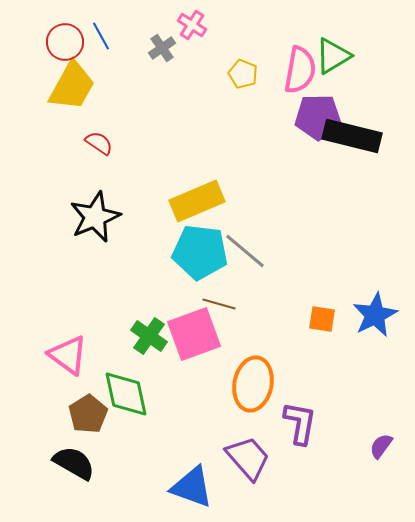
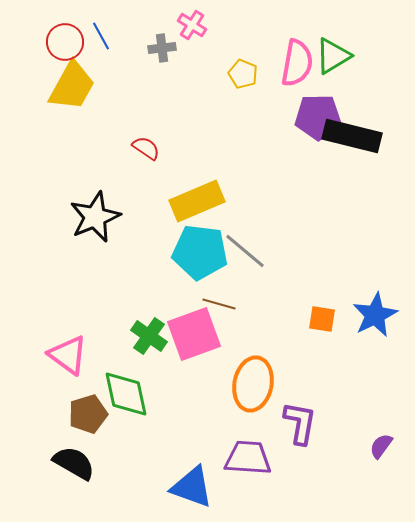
gray cross: rotated 28 degrees clockwise
pink semicircle: moved 3 px left, 7 px up
red semicircle: moved 47 px right, 5 px down
brown pentagon: rotated 15 degrees clockwise
purple trapezoid: rotated 45 degrees counterclockwise
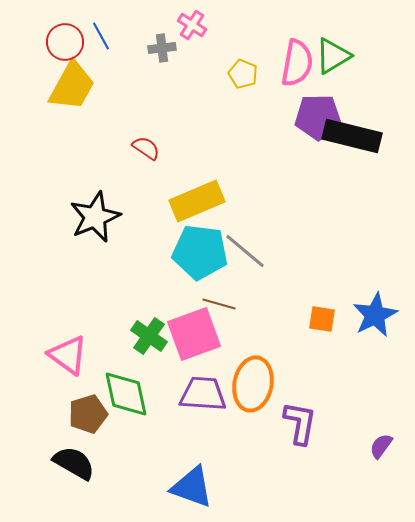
purple trapezoid: moved 45 px left, 64 px up
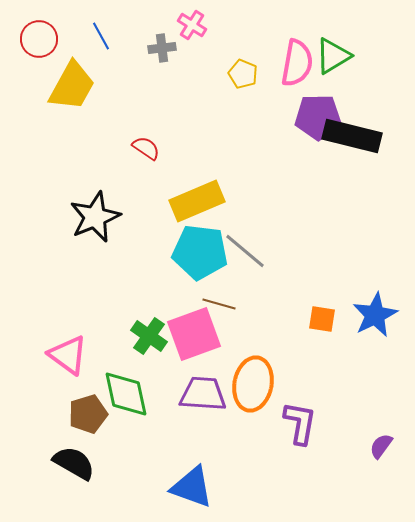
red circle: moved 26 px left, 3 px up
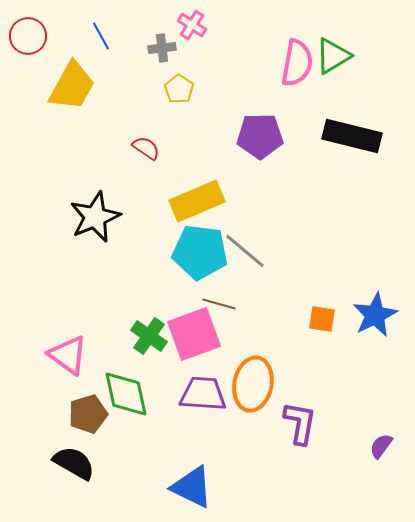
red circle: moved 11 px left, 3 px up
yellow pentagon: moved 64 px left, 15 px down; rotated 12 degrees clockwise
purple pentagon: moved 58 px left, 19 px down
blue triangle: rotated 6 degrees clockwise
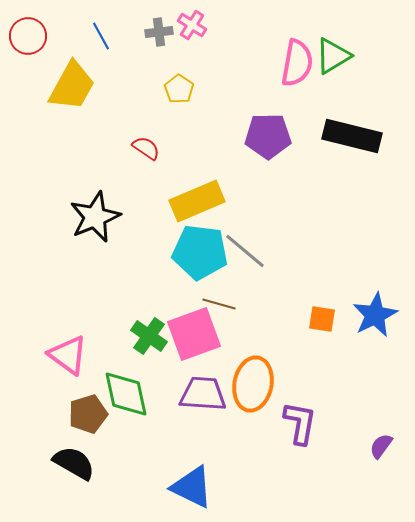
gray cross: moved 3 px left, 16 px up
purple pentagon: moved 8 px right
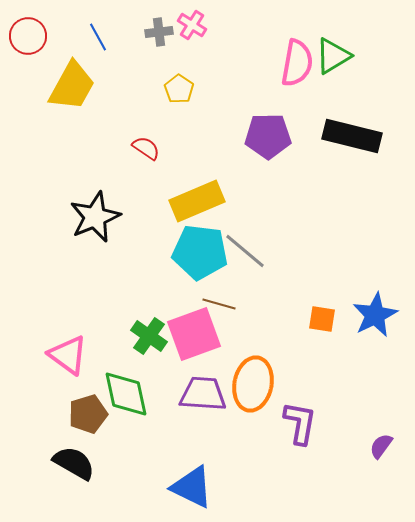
blue line: moved 3 px left, 1 px down
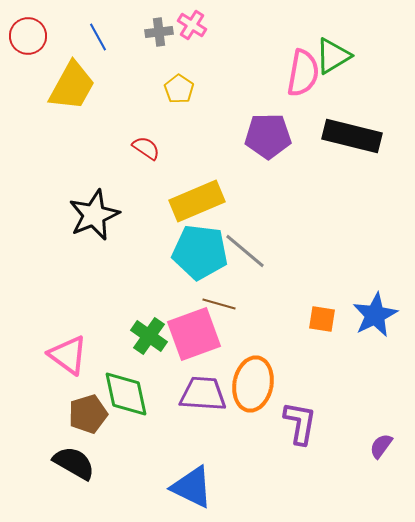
pink semicircle: moved 6 px right, 10 px down
black star: moved 1 px left, 2 px up
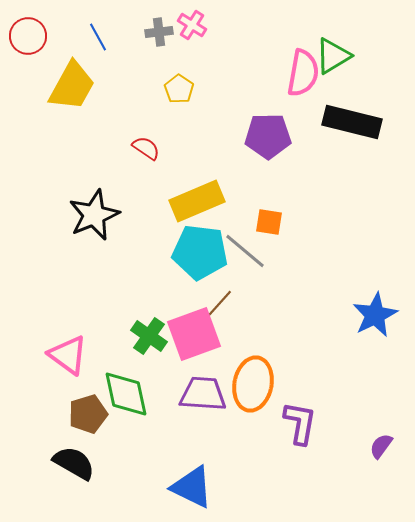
black rectangle: moved 14 px up
brown line: rotated 64 degrees counterclockwise
orange square: moved 53 px left, 97 px up
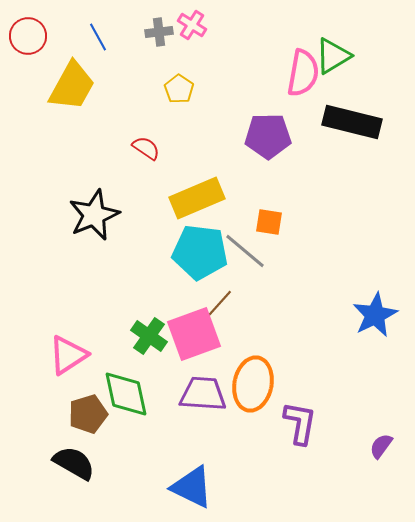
yellow rectangle: moved 3 px up
pink triangle: rotated 51 degrees clockwise
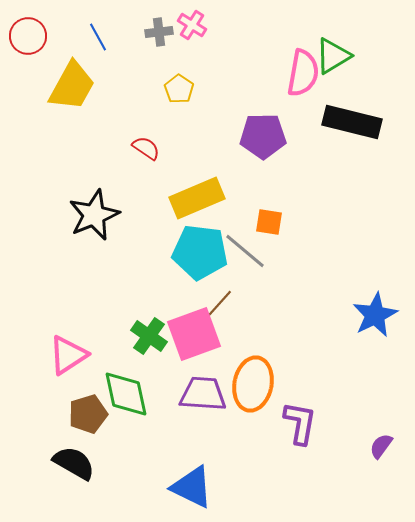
purple pentagon: moved 5 px left
